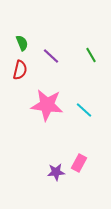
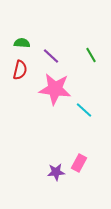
green semicircle: rotated 63 degrees counterclockwise
pink star: moved 8 px right, 16 px up
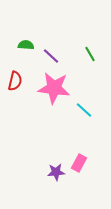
green semicircle: moved 4 px right, 2 px down
green line: moved 1 px left, 1 px up
red semicircle: moved 5 px left, 11 px down
pink star: moved 1 px left, 1 px up
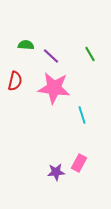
cyan line: moved 2 px left, 5 px down; rotated 30 degrees clockwise
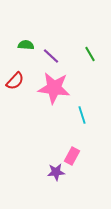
red semicircle: rotated 30 degrees clockwise
pink rectangle: moved 7 px left, 7 px up
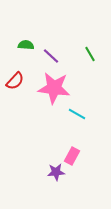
cyan line: moved 5 px left, 1 px up; rotated 42 degrees counterclockwise
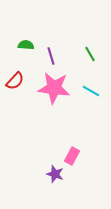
purple line: rotated 30 degrees clockwise
cyan line: moved 14 px right, 23 px up
purple star: moved 1 px left, 2 px down; rotated 24 degrees clockwise
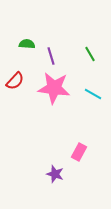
green semicircle: moved 1 px right, 1 px up
cyan line: moved 2 px right, 3 px down
pink rectangle: moved 7 px right, 4 px up
